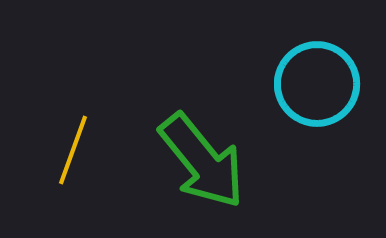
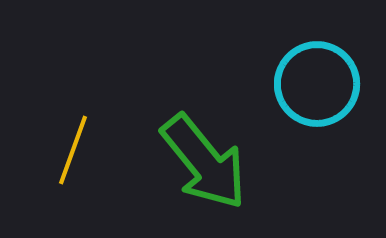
green arrow: moved 2 px right, 1 px down
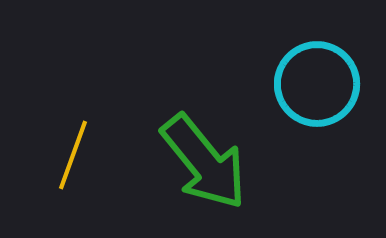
yellow line: moved 5 px down
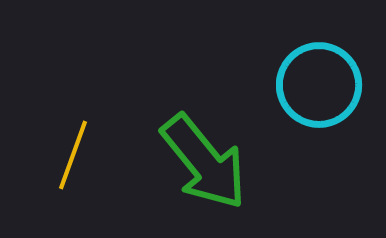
cyan circle: moved 2 px right, 1 px down
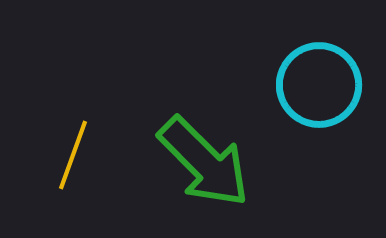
green arrow: rotated 6 degrees counterclockwise
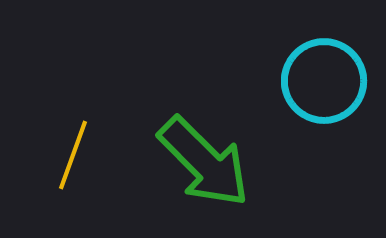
cyan circle: moved 5 px right, 4 px up
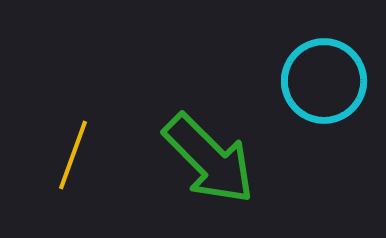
green arrow: moved 5 px right, 3 px up
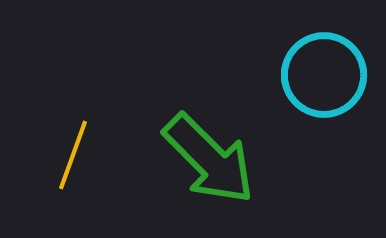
cyan circle: moved 6 px up
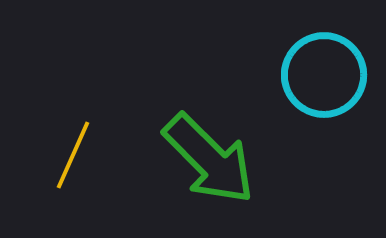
yellow line: rotated 4 degrees clockwise
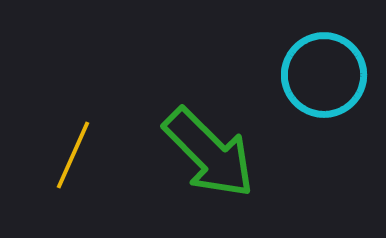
green arrow: moved 6 px up
